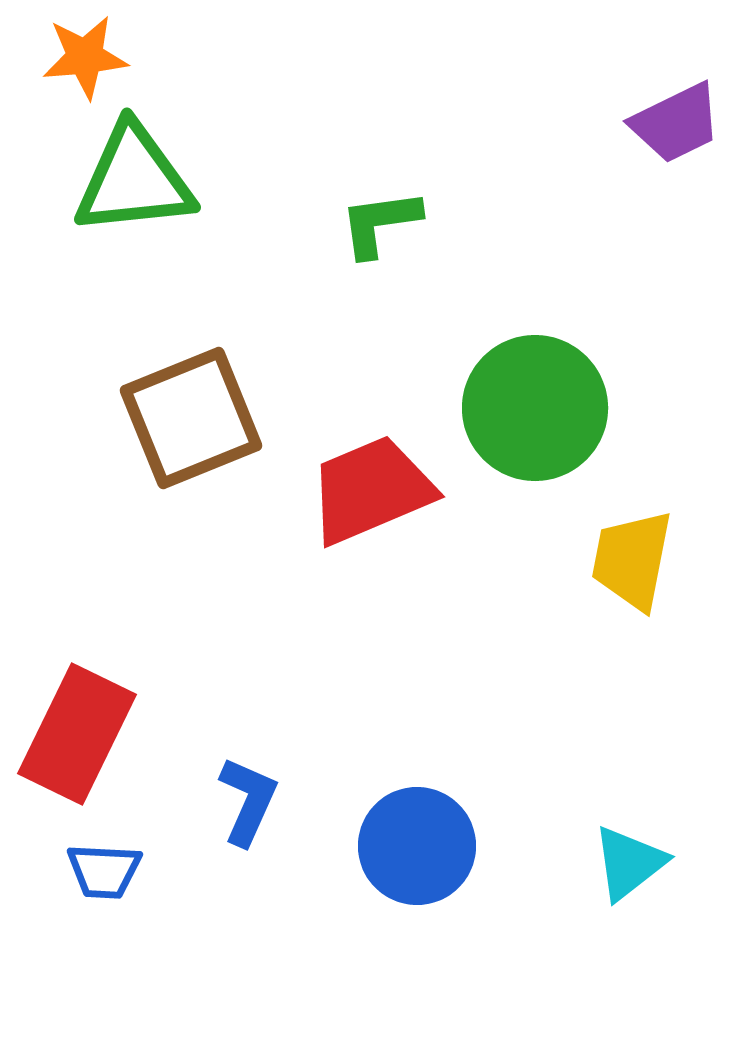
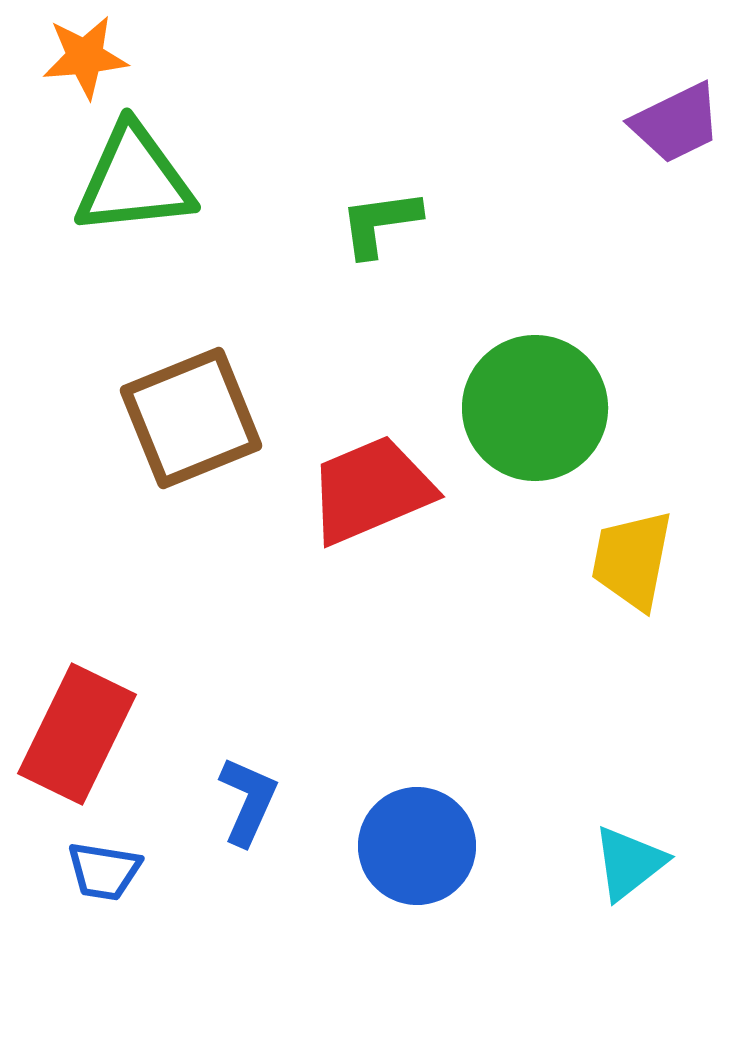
blue trapezoid: rotated 6 degrees clockwise
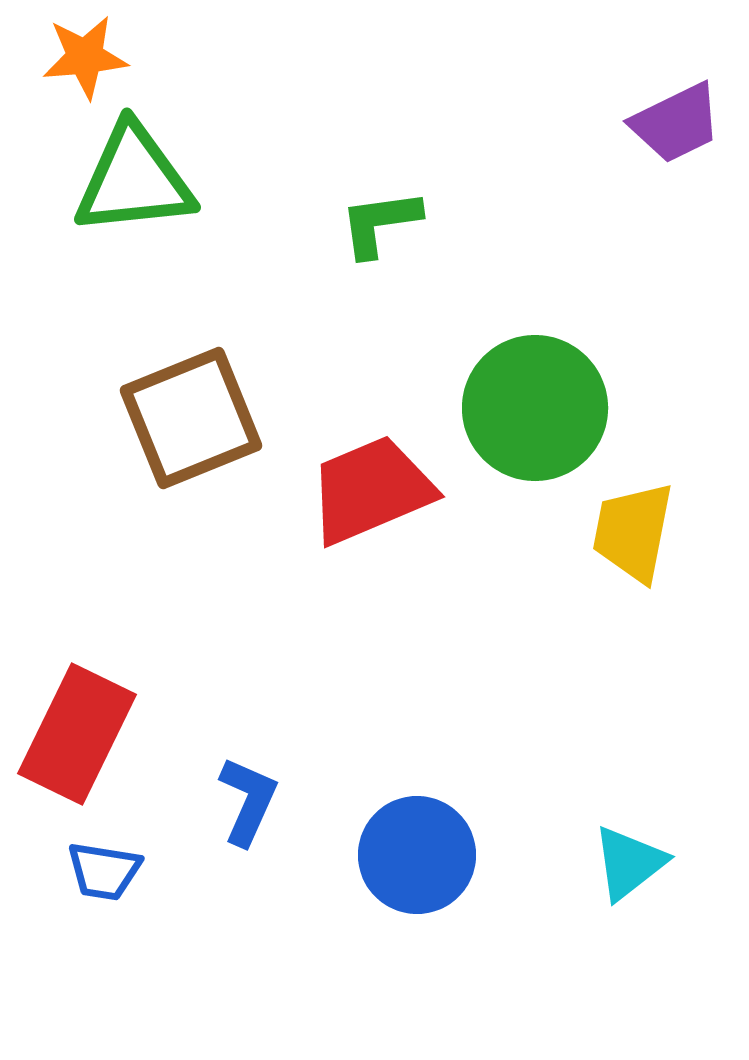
yellow trapezoid: moved 1 px right, 28 px up
blue circle: moved 9 px down
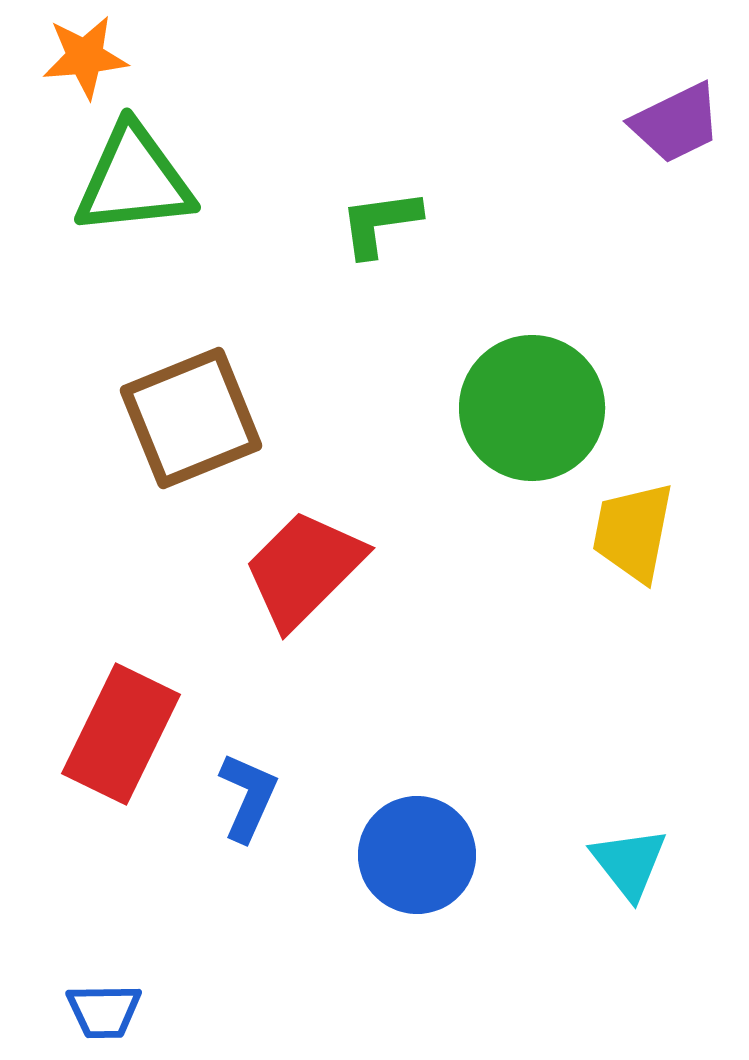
green circle: moved 3 px left
red trapezoid: moved 67 px left, 79 px down; rotated 22 degrees counterclockwise
red rectangle: moved 44 px right
blue L-shape: moved 4 px up
cyan triangle: rotated 30 degrees counterclockwise
blue trapezoid: moved 140 px down; rotated 10 degrees counterclockwise
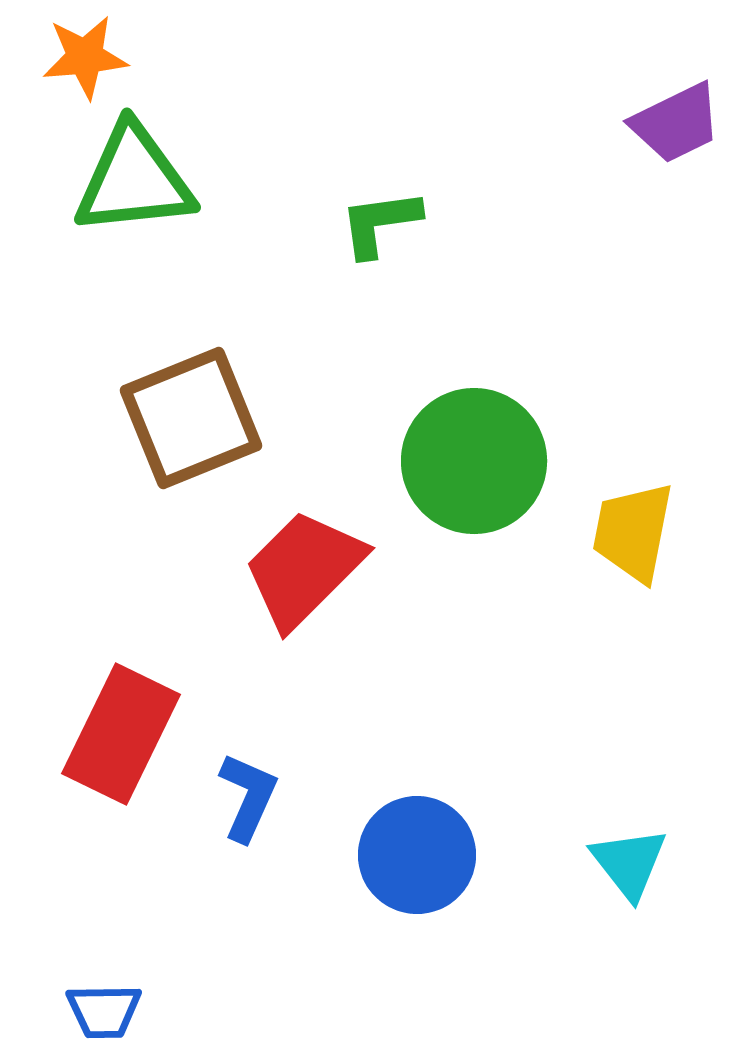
green circle: moved 58 px left, 53 px down
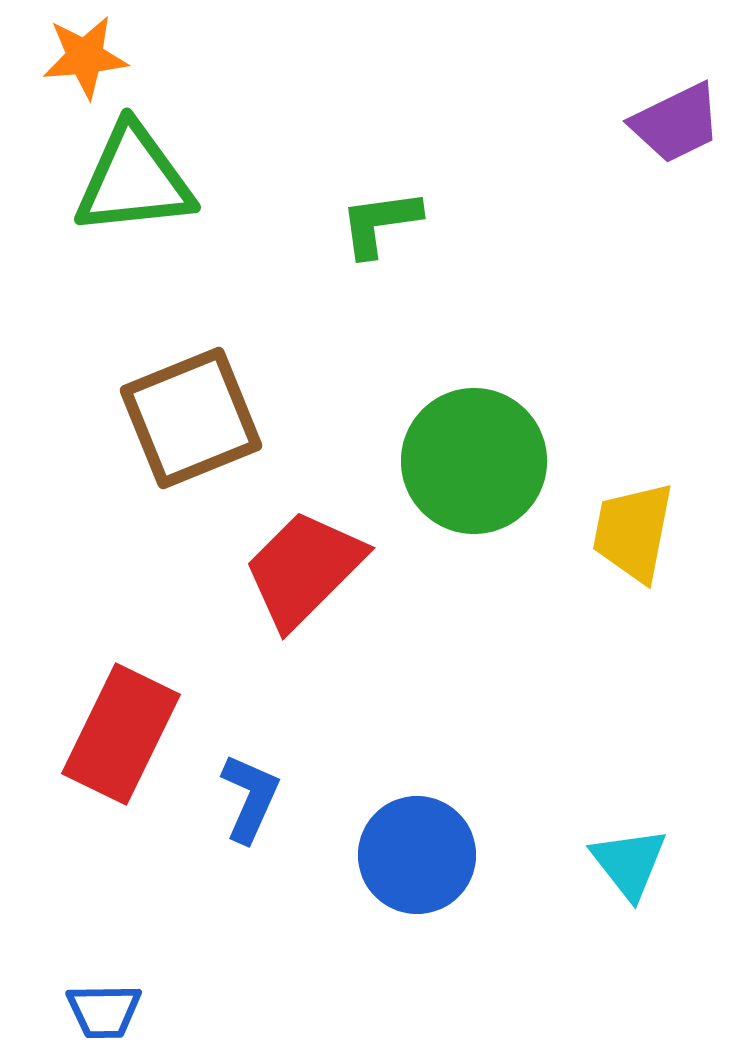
blue L-shape: moved 2 px right, 1 px down
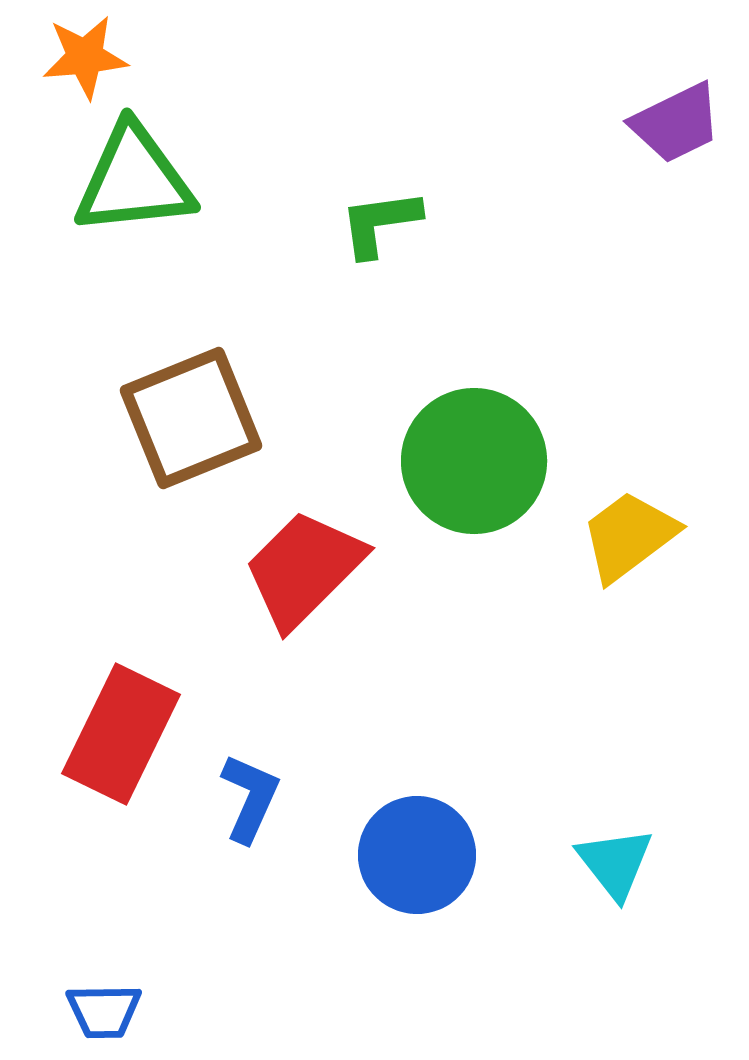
yellow trapezoid: moved 4 px left, 4 px down; rotated 42 degrees clockwise
cyan triangle: moved 14 px left
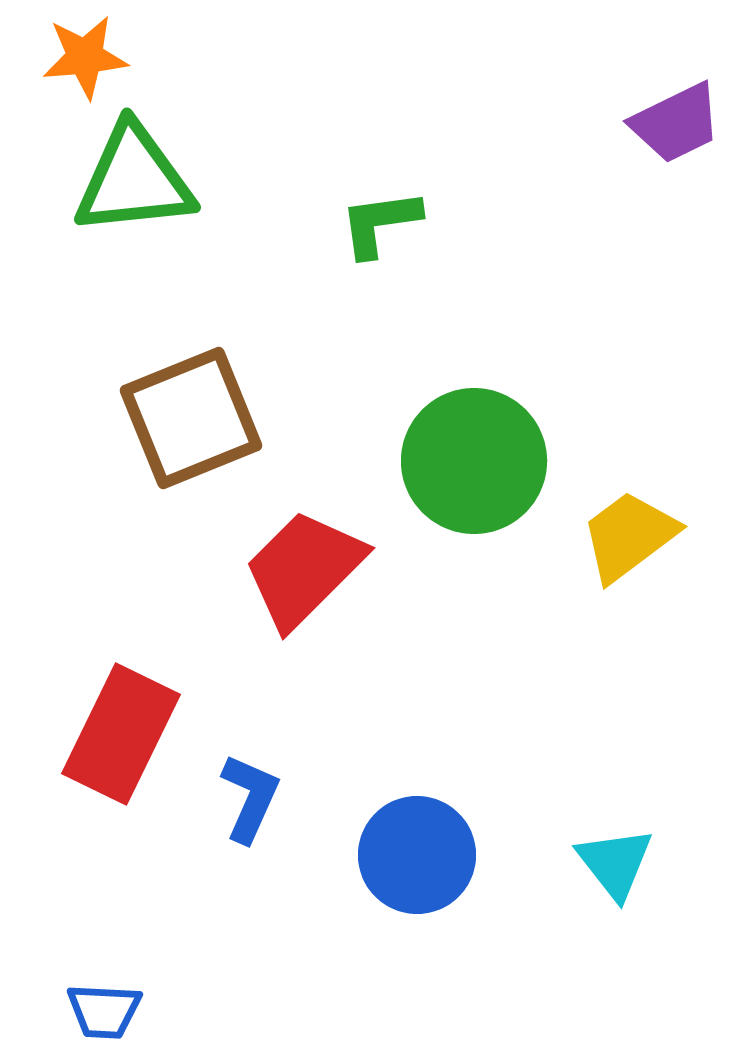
blue trapezoid: rotated 4 degrees clockwise
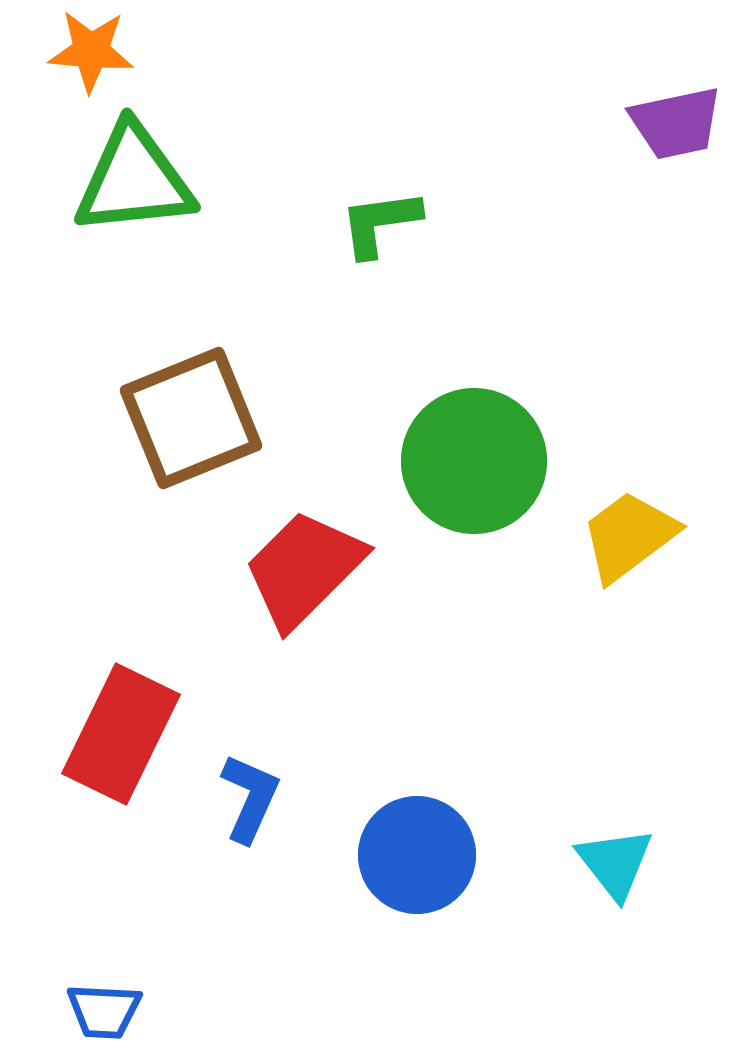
orange star: moved 6 px right, 6 px up; rotated 10 degrees clockwise
purple trapezoid: rotated 14 degrees clockwise
